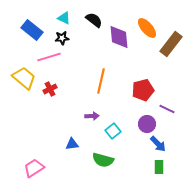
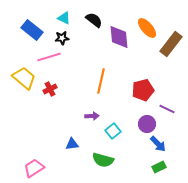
green rectangle: rotated 64 degrees clockwise
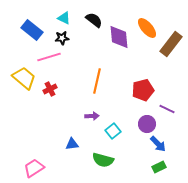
orange line: moved 4 px left
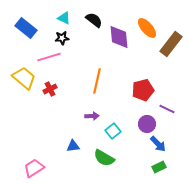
blue rectangle: moved 6 px left, 2 px up
blue triangle: moved 1 px right, 2 px down
green semicircle: moved 1 px right, 2 px up; rotated 15 degrees clockwise
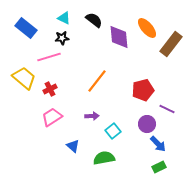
orange line: rotated 25 degrees clockwise
blue triangle: rotated 48 degrees clockwise
green semicircle: rotated 140 degrees clockwise
pink trapezoid: moved 18 px right, 51 px up
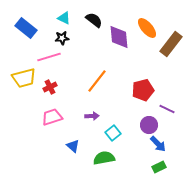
yellow trapezoid: rotated 125 degrees clockwise
red cross: moved 2 px up
pink trapezoid: rotated 15 degrees clockwise
purple circle: moved 2 px right, 1 px down
cyan square: moved 2 px down
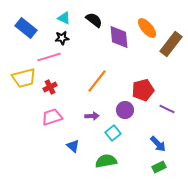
purple circle: moved 24 px left, 15 px up
green semicircle: moved 2 px right, 3 px down
